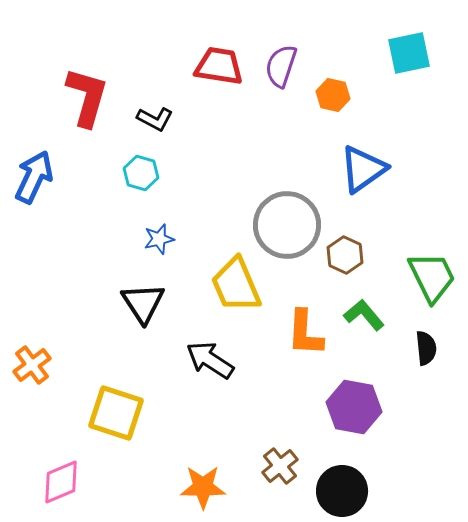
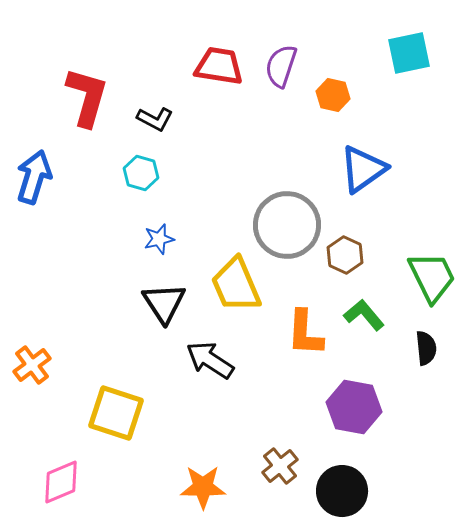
blue arrow: rotated 8 degrees counterclockwise
black triangle: moved 21 px right
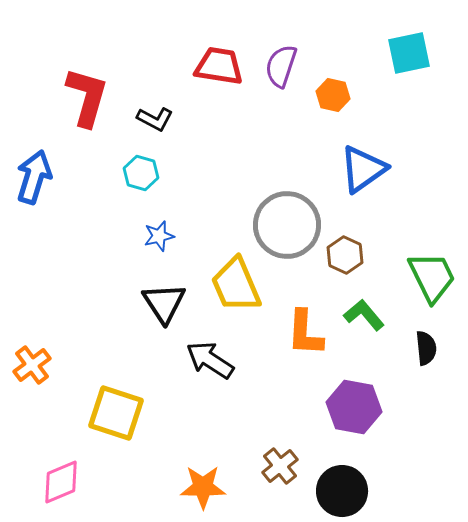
blue star: moved 3 px up
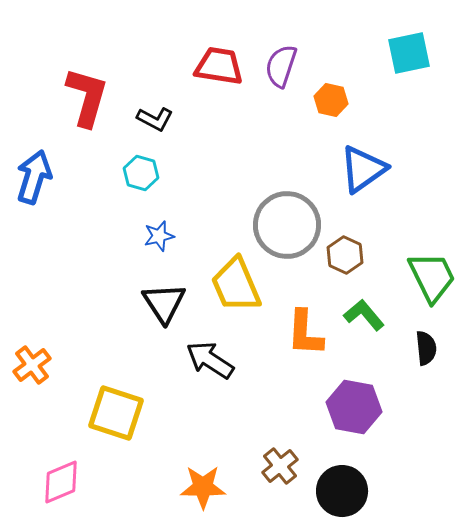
orange hexagon: moved 2 px left, 5 px down
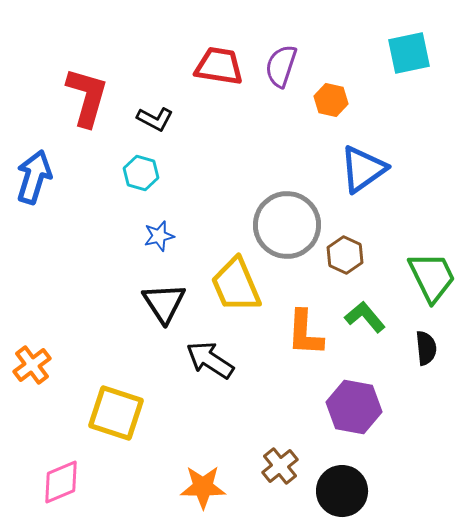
green L-shape: moved 1 px right, 2 px down
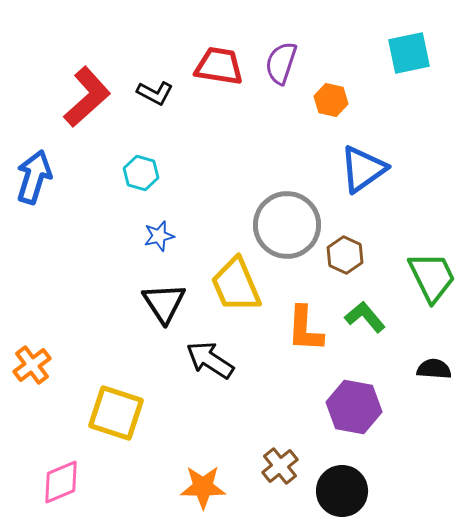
purple semicircle: moved 3 px up
red L-shape: rotated 32 degrees clockwise
black L-shape: moved 26 px up
orange L-shape: moved 4 px up
black semicircle: moved 8 px right, 21 px down; rotated 80 degrees counterclockwise
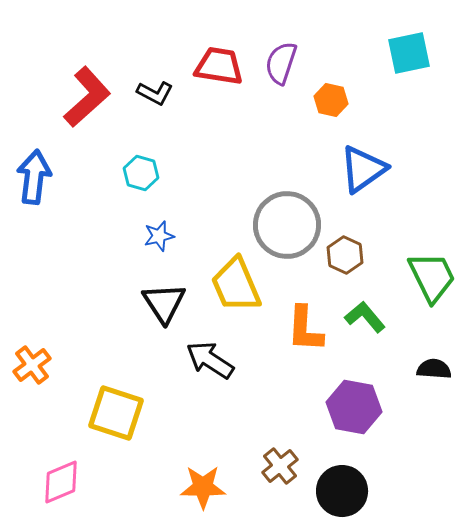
blue arrow: rotated 10 degrees counterclockwise
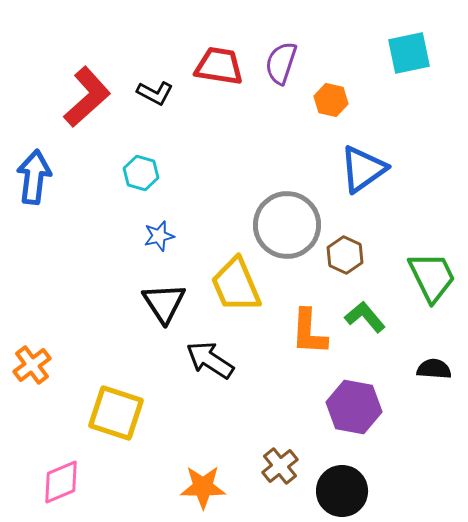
orange L-shape: moved 4 px right, 3 px down
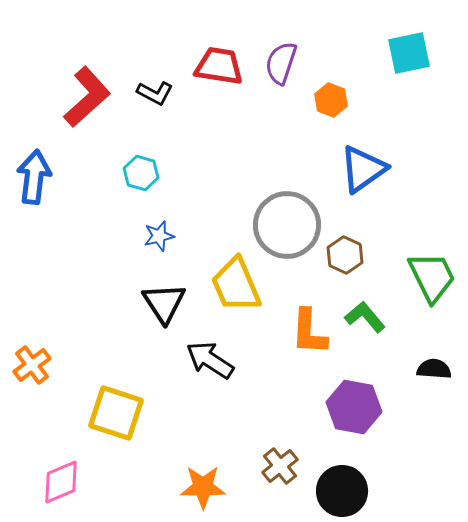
orange hexagon: rotated 8 degrees clockwise
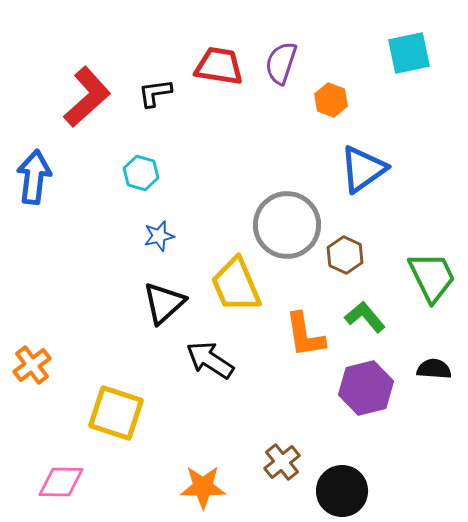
black L-shape: rotated 144 degrees clockwise
black triangle: rotated 21 degrees clockwise
orange L-shape: moved 4 px left, 3 px down; rotated 12 degrees counterclockwise
purple hexagon: moved 12 px right, 19 px up; rotated 24 degrees counterclockwise
brown cross: moved 2 px right, 4 px up
pink diamond: rotated 24 degrees clockwise
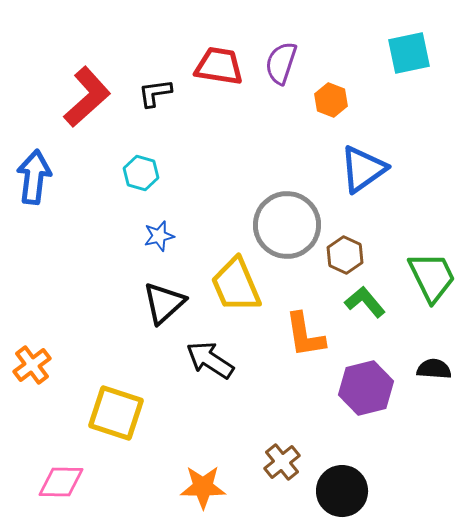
green L-shape: moved 15 px up
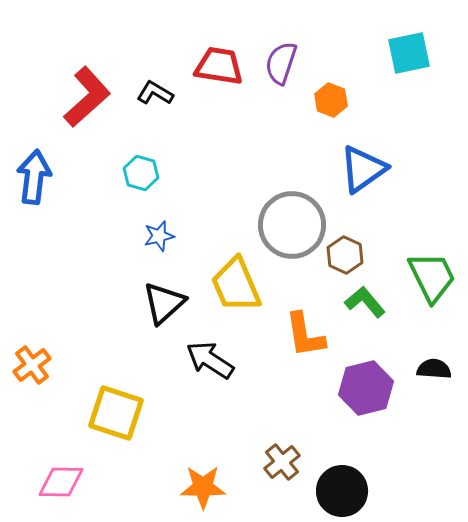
black L-shape: rotated 39 degrees clockwise
gray circle: moved 5 px right
